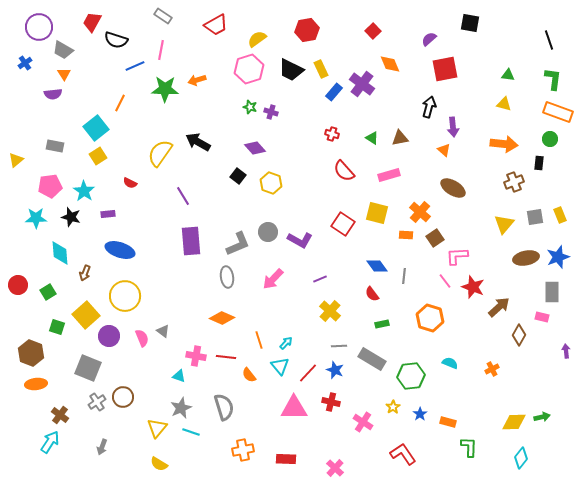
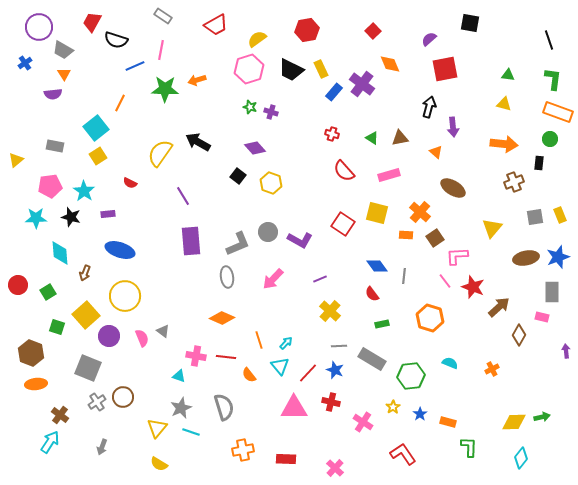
orange triangle at (444, 150): moved 8 px left, 2 px down
yellow triangle at (504, 224): moved 12 px left, 4 px down
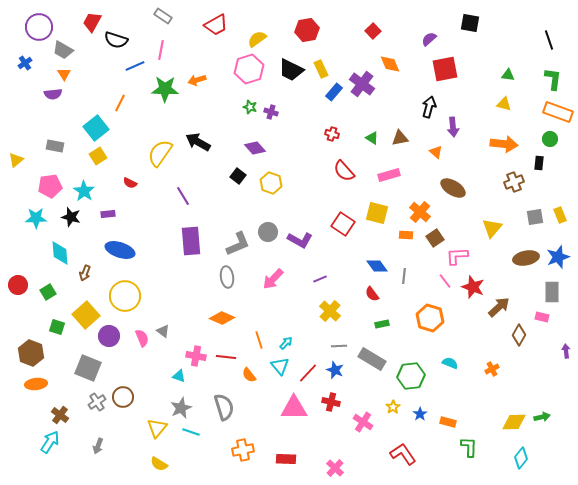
gray arrow at (102, 447): moved 4 px left, 1 px up
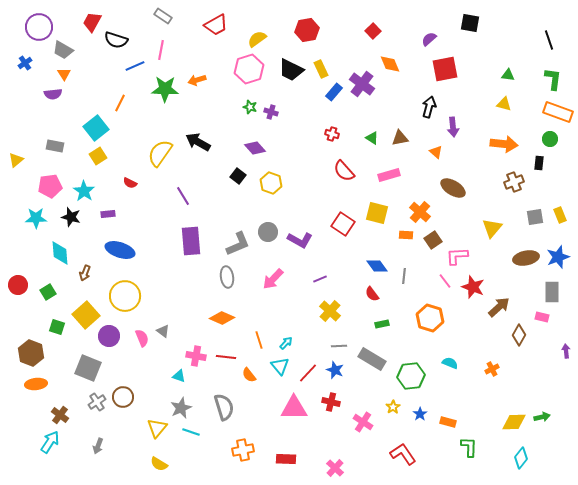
brown square at (435, 238): moved 2 px left, 2 px down
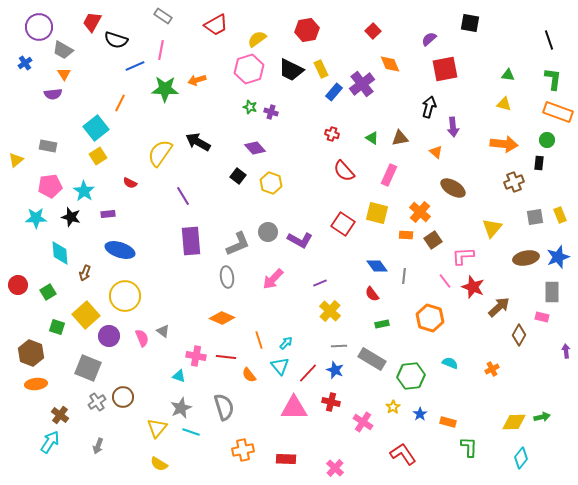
purple cross at (362, 84): rotated 15 degrees clockwise
green circle at (550, 139): moved 3 px left, 1 px down
gray rectangle at (55, 146): moved 7 px left
pink rectangle at (389, 175): rotated 50 degrees counterclockwise
pink L-shape at (457, 256): moved 6 px right
purple line at (320, 279): moved 4 px down
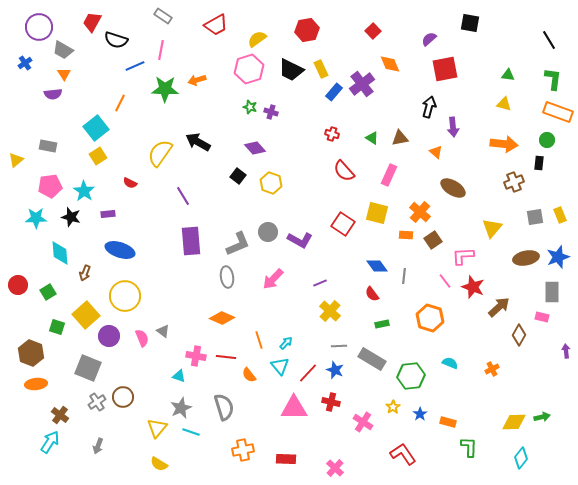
black line at (549, 40): rotated 12 degrees counterclockwise
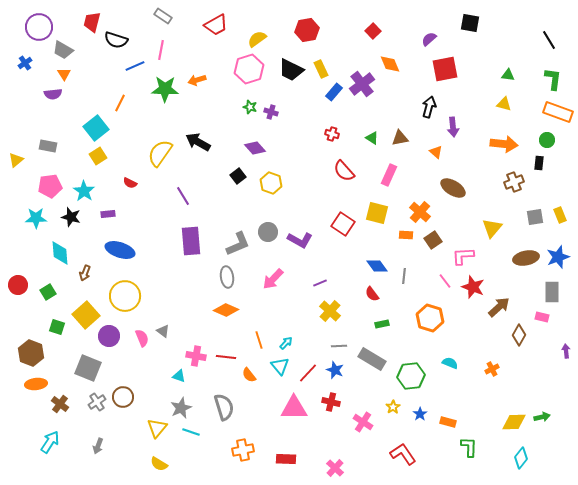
red trapezoid at (92, 22): rotated 15 degrees counterclockwise
black square at (238, 176): rotated 14 degrees clockwise
orange diamond at (222, 318): moved 4 px right, 8 px up
brown cross at (60, 415): moved 11 px up
